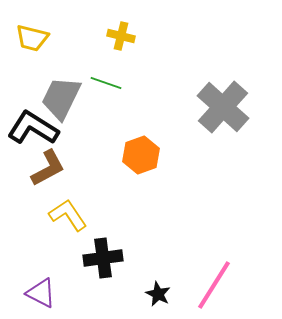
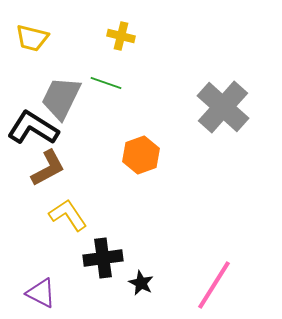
black star: moved 17 px left, 11 px up
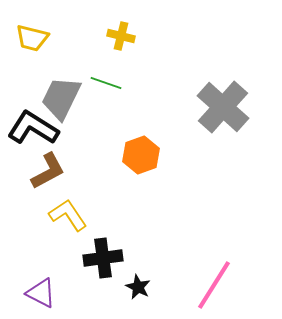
brown L-shape: moved 3 px down
black star: moved 3 px left, 4 px down
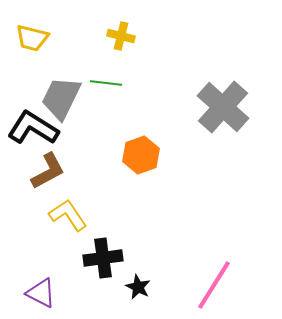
green line: rotated 12 degrees counterclockwise
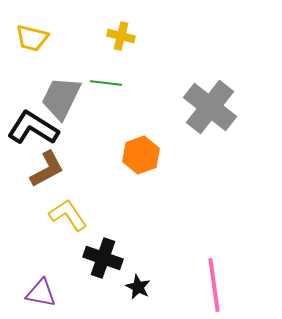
gray cross: moved 13 px left; rotated 4 degrees counterclockwise
brown L-shape: moved 1 px left, 2 px up
black cross: rotated 27 degrees clockwise
pink line: rotated 40 degrees counterclockwise
purple triangle: rotated 16 degrees counterclockwise
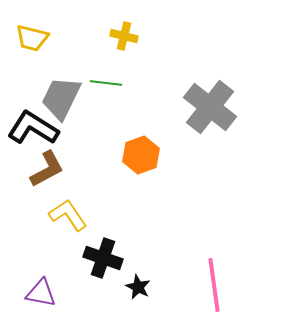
yellow cross: moved 3 px right
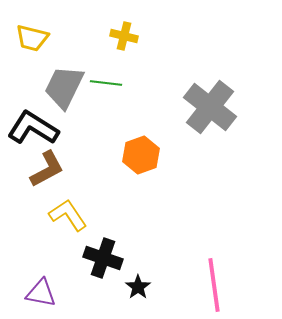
gray trapezoid: moved 3 px right, 11 px up
black star: rotated 10 degrees clockwise
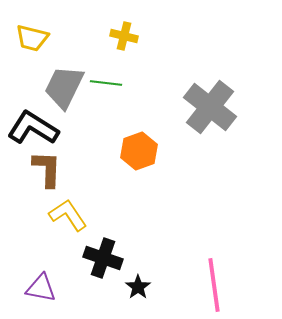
orange hexagon: moved 2 px left, 4 px up
brown L-shape: rotated 60 degrees counterclockwise
purple triangle: moved 5 px up
